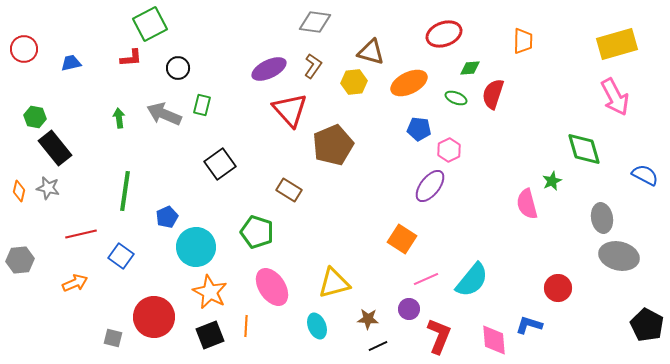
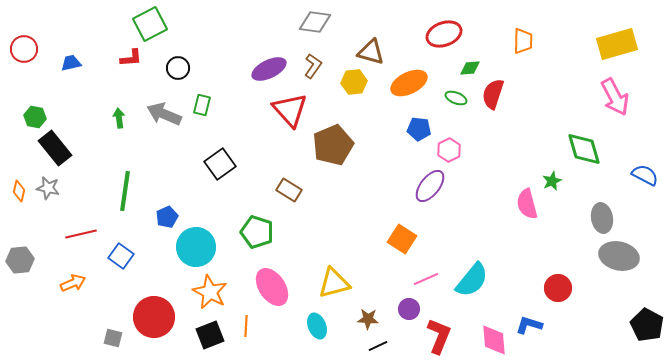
orange arrow at (75, 283): moved 2 px left
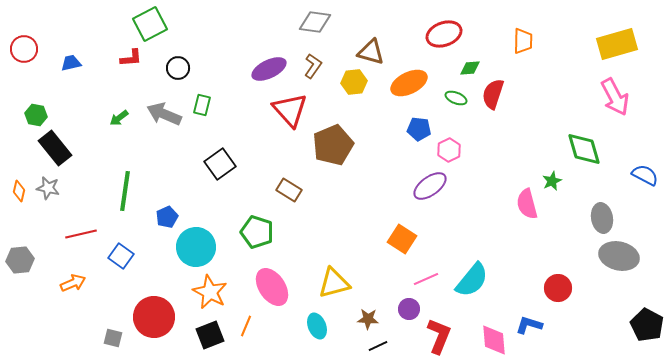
green hexagon at (35, 117): moved 1 px right, 2 px up
green arrow at (119, 118): rotated 120 degrees counterclockwise
purple ellipse at (430, 186): rotated 16 degrees clockwise
orange line at (246, 326): rotated 20 degrees clockwise
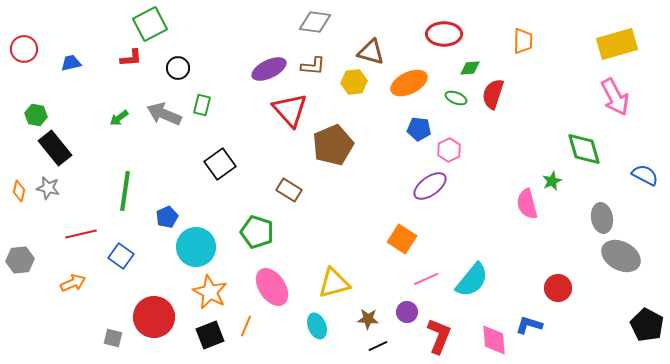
red ellipse at (444, 34): rotated 20 degrees clockwise
brown L-shape at (313, 66): rotated 60 degrees clockwise
gray ellipse at (619, 256): moved 2 px right; rotated 15 degrees clockwise
purple circle at (409, 309): moved 2 px left, 3 px down
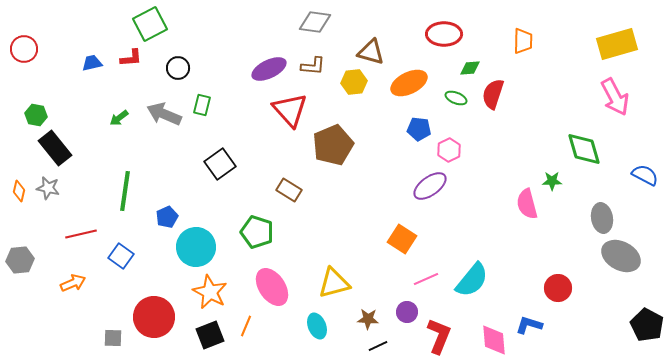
blue trapezoid at (71, 63): moved 21 px right
green star at (552, 181): rotated 24 degrees clockwise
gray square at (113, 338): rotated 12 degrees counterclockwise
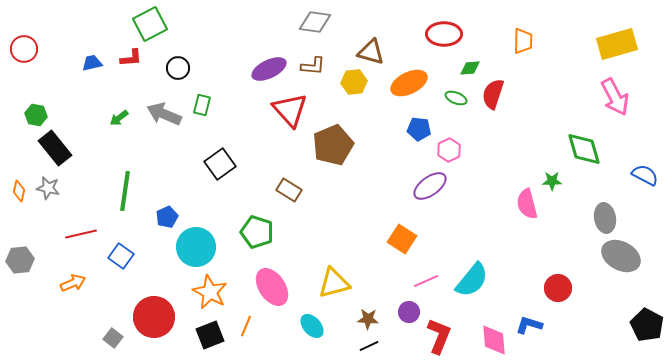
gray ellipse at (602, 218): moved 3 px right
pink line at (426, 279): moved 2 px down
purple circle at (407, 312): moved 2 px right
cyan ellipse at (317, 326): moved 5 px left; rotated 20 degrees counterclockwise
gray square at (113, 338): rotated 36 degrees clockwise
black line at (378, 346): moved 9 px left
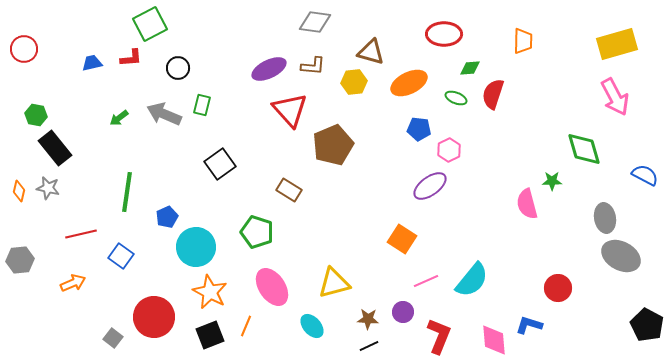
green line at (125, 191): moved 2 px right, 1 px down
purple circle at (409, 312): moved 6 px left
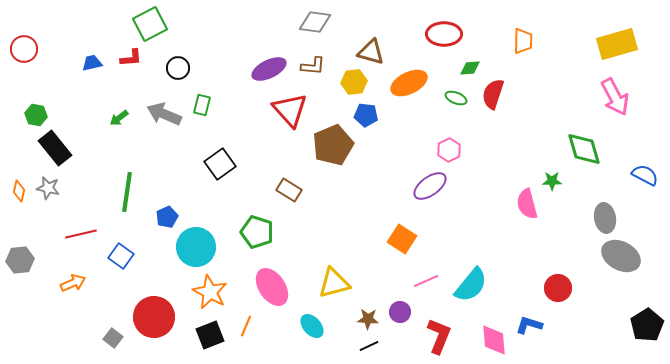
blue pentagon at (419, 129): moved 53 px left, 14 px up
cyan semicircle at (472, 280): moved 1 px left, 5 px down
purple circle at (403, 312): moved 3 px left
black pentagon at (647, 325): rotated 12 degrees clockwise
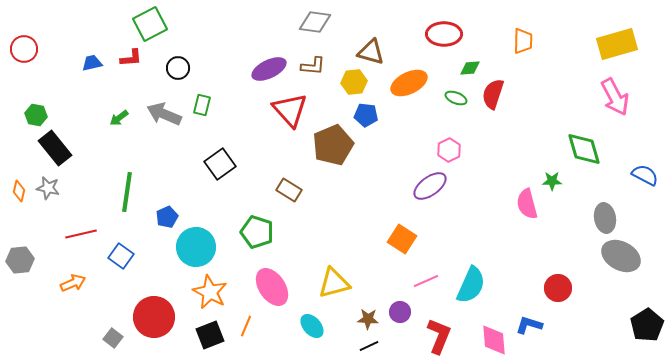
cyan semicircle at (471, 285): rotated 15 degrees counterclockwise
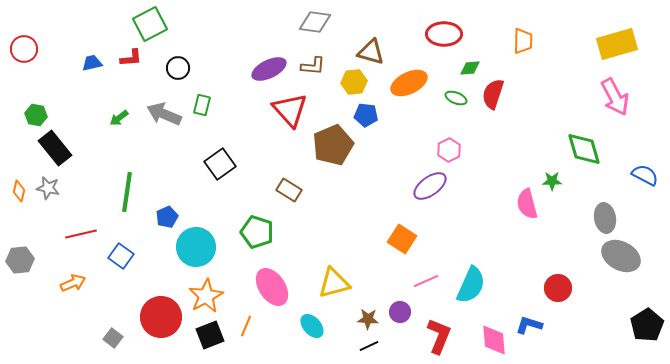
orange star at (210, 292): moved 4 px left, 4 px down; rotated 16 degrees clockwise
red circle at (154, 317): moved 7 px right
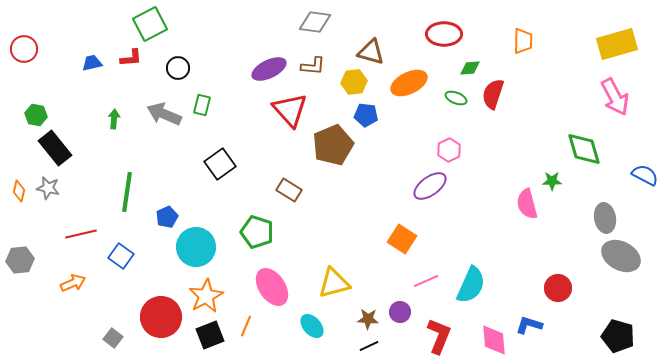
green arrow at (119, 118): moved 5 px left, 1 px down; rotated 132 degrees clockwise
black pentagon at (647, 325): moved 29 px left, 11 px down; rotated 24 degrees counterclockwise
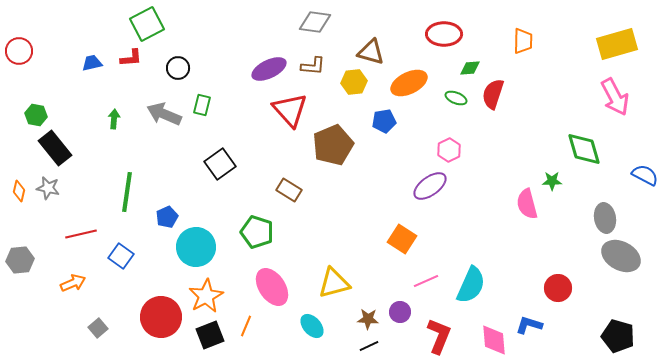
green square at (150, 24): moved 3 px left
red circle at (24, 49): moved 5 px left, 2 px down
blue pentagon at (366, 115): moved 18 px right, 6 px down; rotated 15 degrees counterclockwise
gray square at (113, 338): moved 15 px left, 10 px up; rotated 12 degrees clockwise
